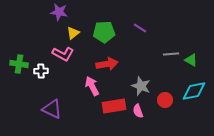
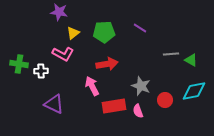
purple triangle: moved 2 px right, 5 px up
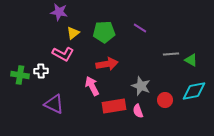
green cross: moved 1 px right, 11 px down
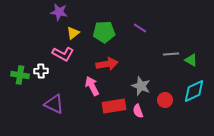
cyan diamond: rotated 15 degrees counterclockwise
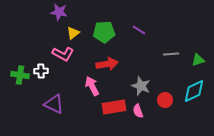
purple line: moved 1 px left, 2 px down
green triangle: moved 7 px right; rotated 48 degrees counterclockwise
red rectangle: moved 1 px down
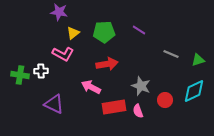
gray line: rotated 28 degrees clockwise
pink arrow: moved 1 px left, 1 px down; rotated 36 degrees counterclockwise
